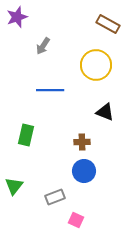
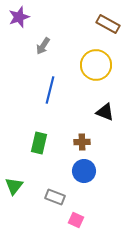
purple star: moved 2 px right
blue line: rotated 76 degrees counterclockwise
green rectangle: moved 13 px right, 8 px down
gray rectangle: rotated 42 degrees clockwise
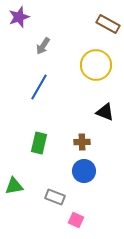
blue line: moved 11 px left, 3 px up; rotated 16 degrees clockwise
green triangle: rotated 42 degrees clockwise
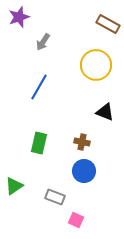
gray arrow: moved 4 px up
brown cross: rotated 14 degrees clockwise
green triangle: rotated 24 degrees counterclockwise
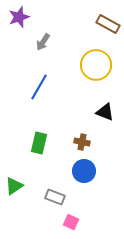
pink square: moved 5 px left, 2 px down
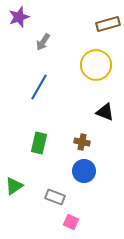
brown rectangle: rotated 45 degrees counterclockwise
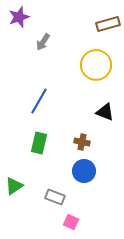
blue line: moved 14 px down
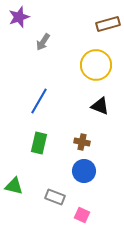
black triangle: moved 5 px left, 6 px up
green triangle: rotated 48 degrees clockwise
pink square: moved 11 px right, 7 px up
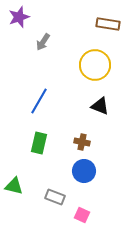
brown rectangle: rotated 25 degrees clockwise
yellow circle: moved 1 px left
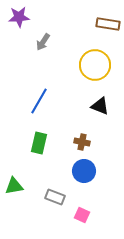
purple star: rotated 15 degrees clockwise
green triangle: rotated 24 degrees counterclockwise
